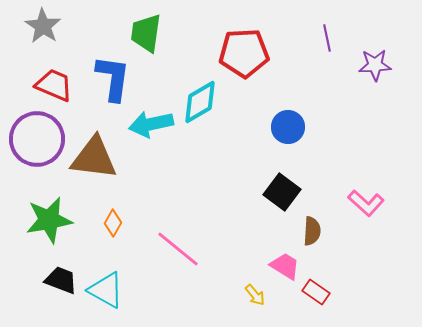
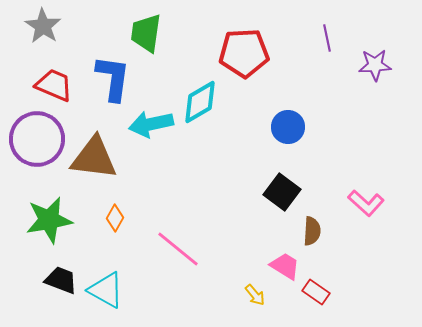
orange diamond: moved 2 px right, 5 px up
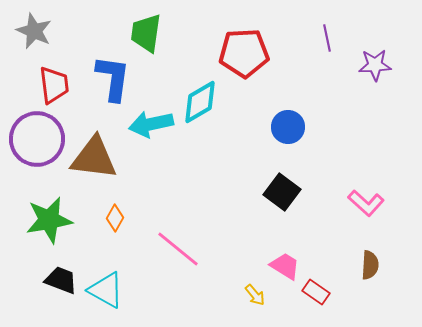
gray star: moved 9 px left, 5 px down; rotated 9 degrees counterclockwise
red trapezoid: rotated 60 degrees clockwise
brown semicircle: moved 58 px right, 34 px down
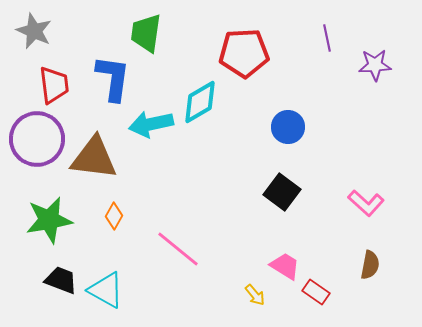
orange diamond: moved 1 px left, 2 px up
brown semicircle: rotated 8 degrees clockwise
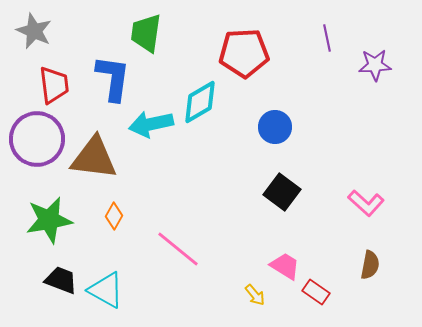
blue circle: moved 13 px left
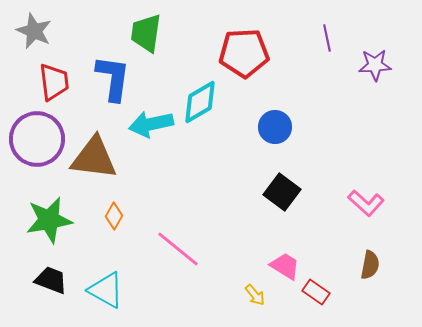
red trapezoid: moved 3 px up
black trapezoid: moved 10 px left
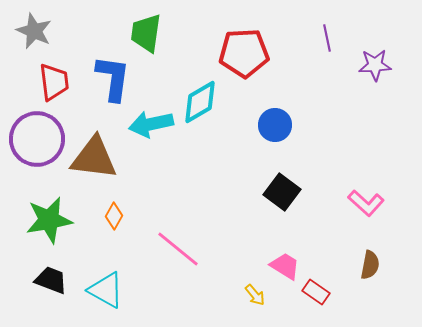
blue circle: moved 2 px up
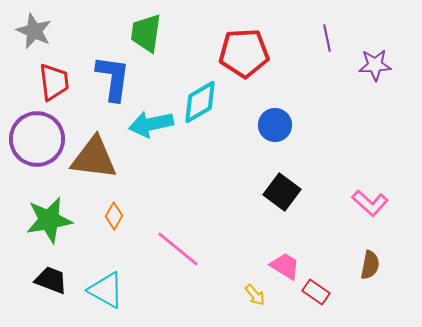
pink L-shape: moved 4 px right
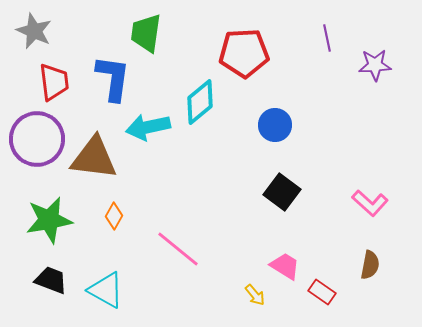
cyan diamond: rotated 9 degrees counterclockwise
cyan arrow: moved 3 px left, 3 px down
red rectangle: moved 6 px right
